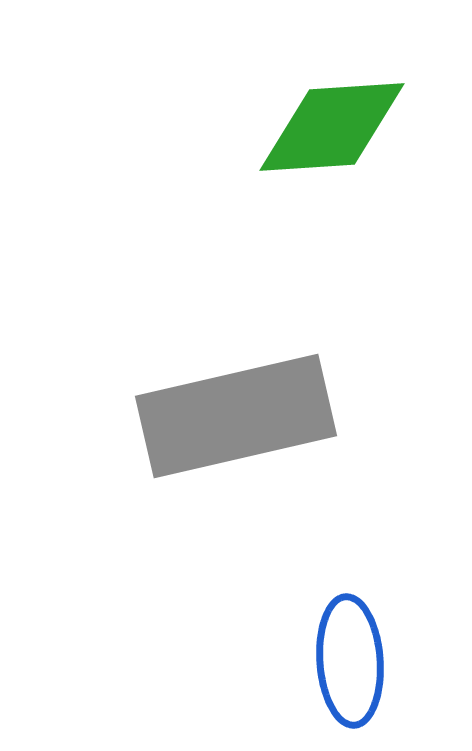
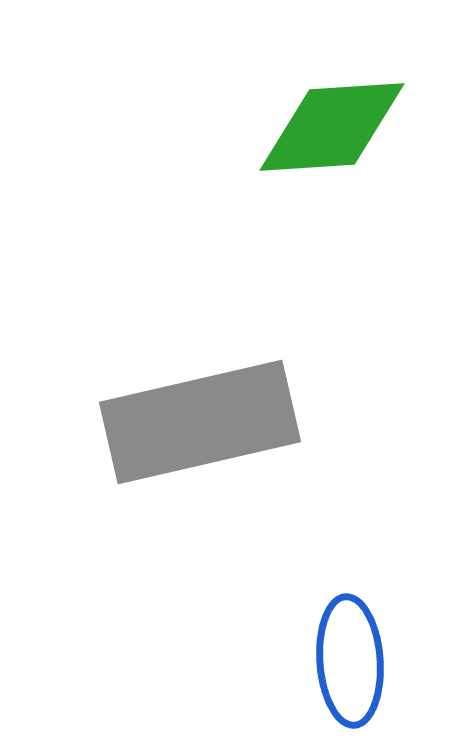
gray rectangle: moved 36 px left, 6 px down
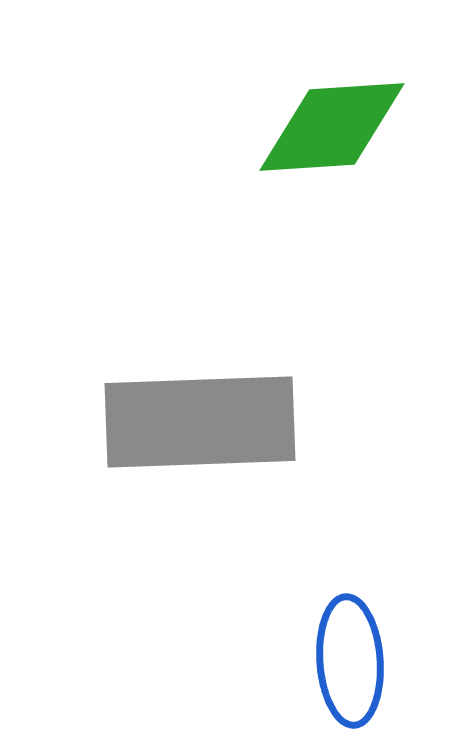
gray rectangle: rotated 11 degrees clockwise
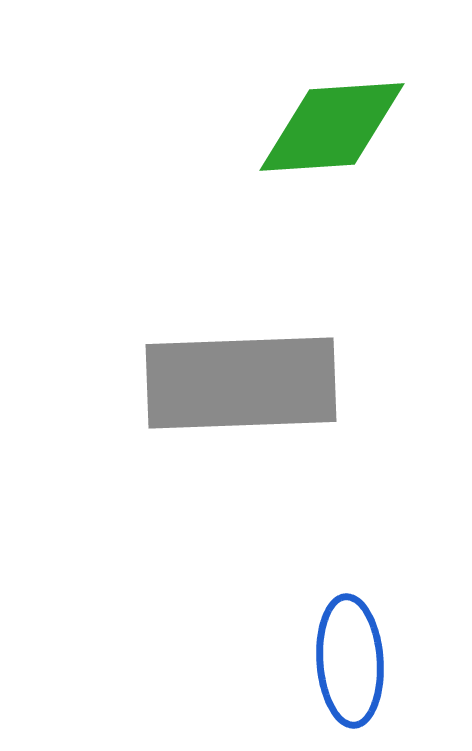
gray rectangle: moved 41 px right, 39 px up
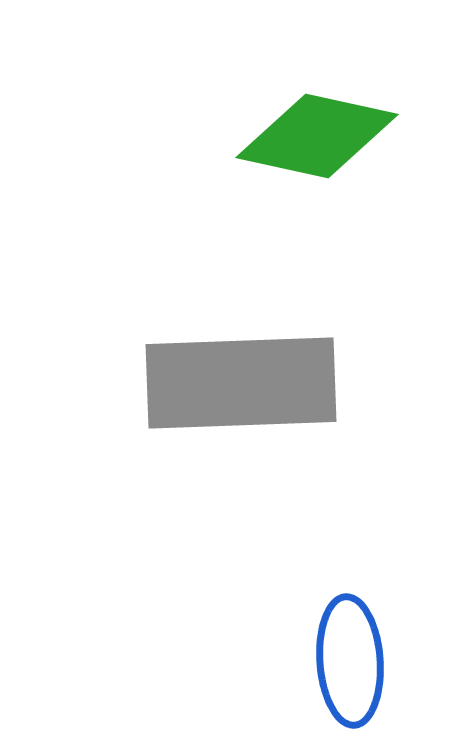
green diamond: moved 15 px left, 9 px down; rotated 16 degrees clockwise
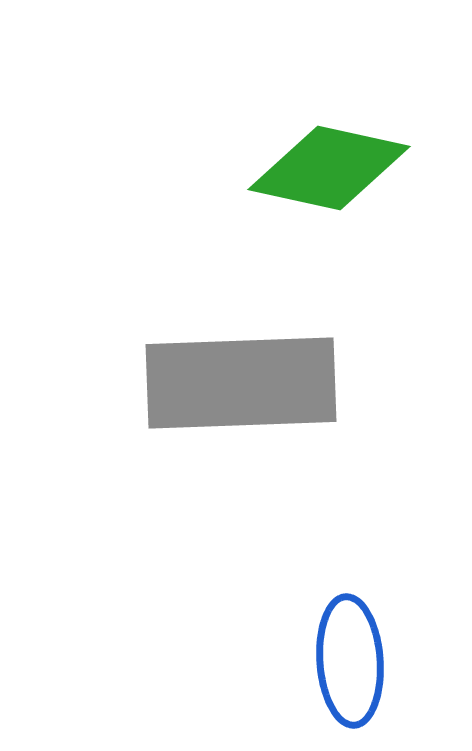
green diamond: moved 12 px right, 32 px down
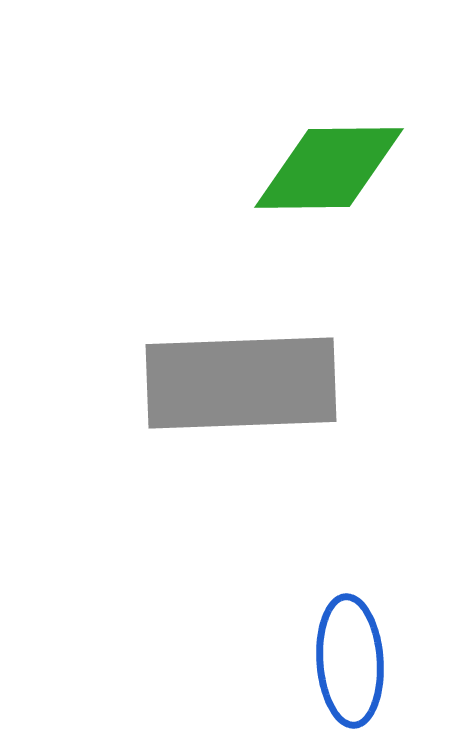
green diamond: rotated 13 degrees counterclockwise
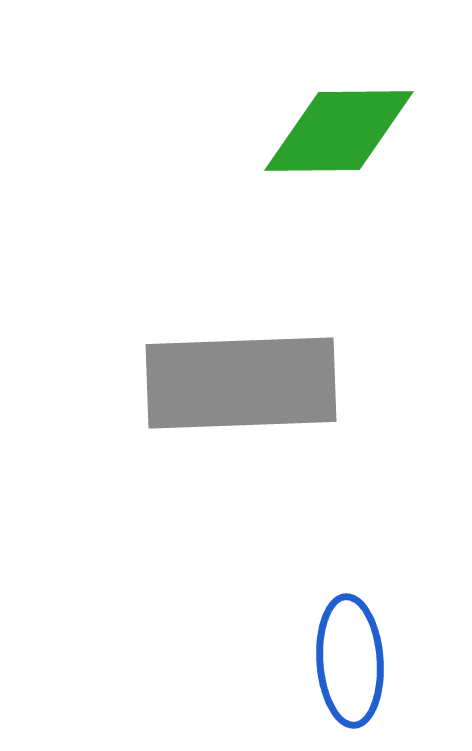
green diamond: moved 10 px right, 37 px up
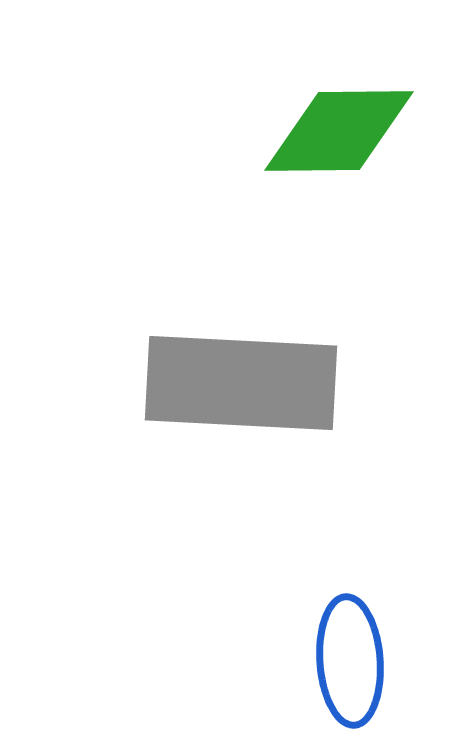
gray rectangle: rotated 5 degrees clockwise
